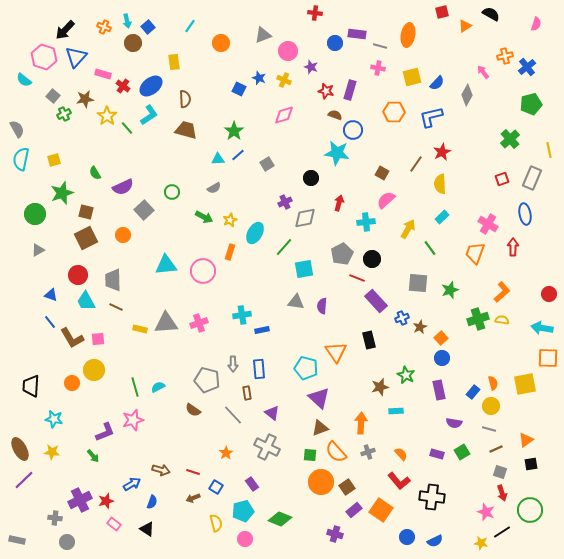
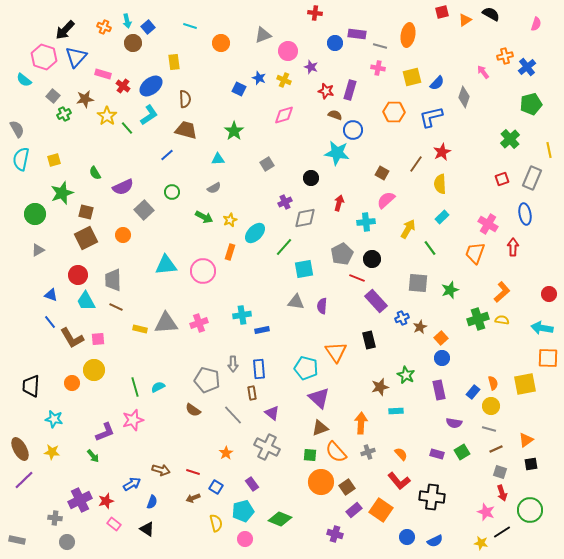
cyan line at (190, 26): rotated 72 degrees clockwise
orange triangle at (465, 26): moved 6 px up
gray diamond at (467, 95): moved 3 px left, 2 px down; rotated 10 degrees counterclockwise
blue line at (238, 155): moved 71 px left
cyan ellipse at (255, 233): rotated 15 degrees clockwise
brown rectangle at (247, 393): moved 5 px right
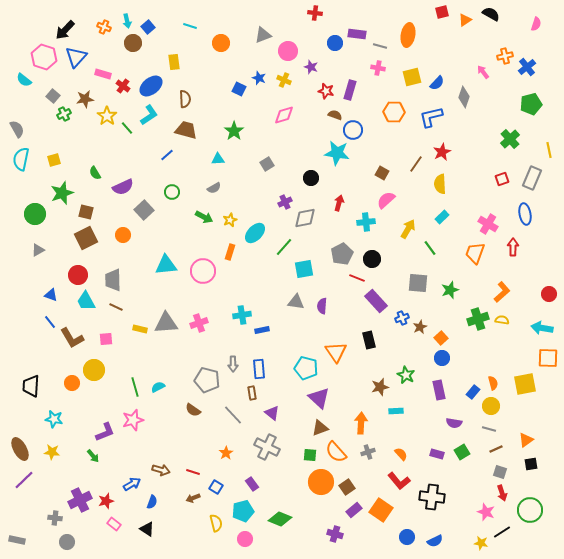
pink square at (98, 339): moved 8 px right
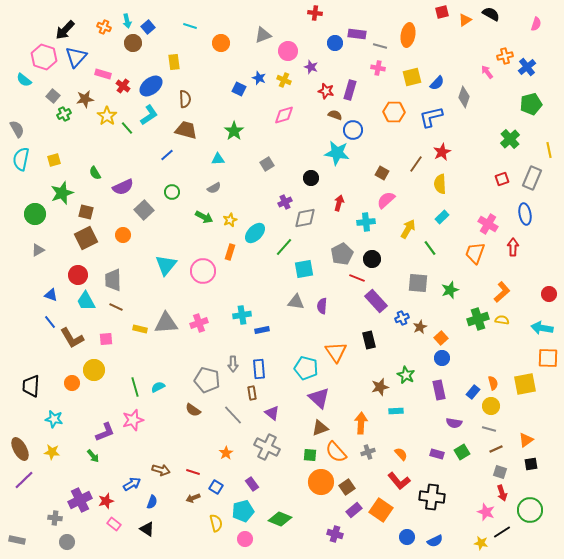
pink arrow at (483, 72): moved 4 px right
cyan triangle at (166, 265): rotated 45 degrees counterclockwise
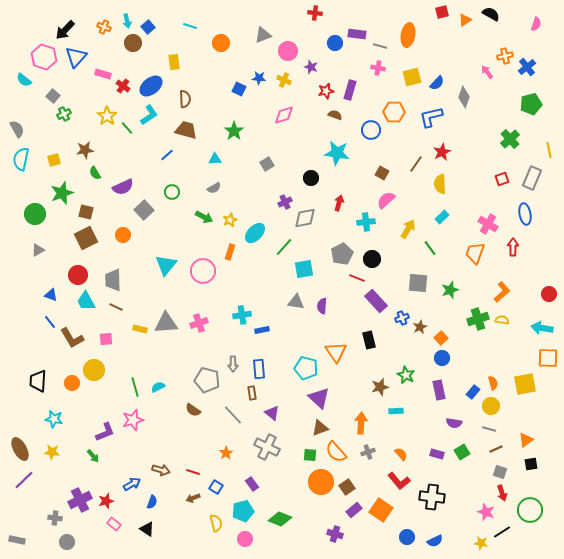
blue star at (259, 78): rotated 16 degrees counterclockwise
red star at (326, 91): rotated 28 degrees counterclockwise
brown star at (85, 99): moved 51 px down
blue circle at (353, 130): moved 18 px right
cyan triangle at (218, 159): moved 3 px left
black trapezoid at (31, 386): moved 7 px right, 5 px up
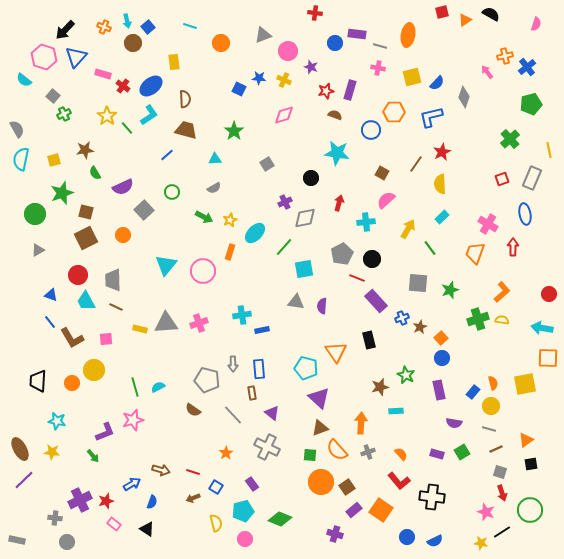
cyan star at (54, 419): moved 3 px right, 2 px down
orange semicircle at (336, 452): moved 1 px right, 2 px up
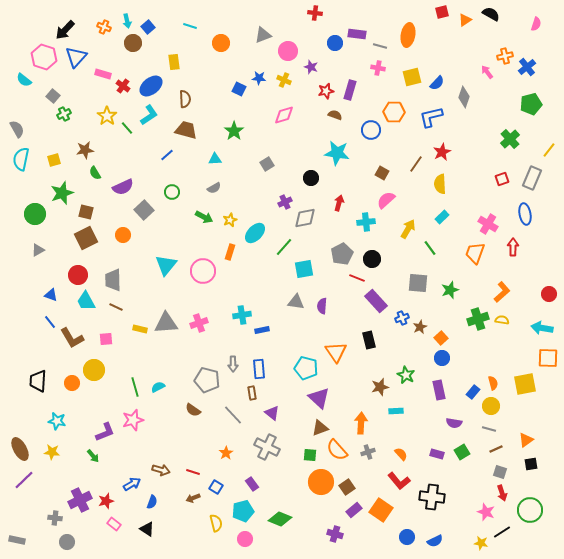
yellow line at (549, 150): rotated 49 degrees clockwise
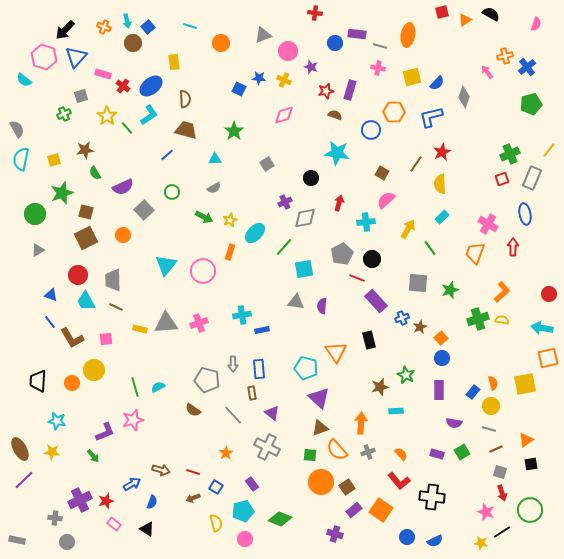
gray square at (53, 96): moved 28 px right; rotated 32 degrees clockwise
green cross at (510, 139): moved 15 px down; rotated 18 degrees clockwise
orange square at (548, 358): rotated 15 degrees counterclockwise
purple rectangle at (439, 390): rotated 12 degrees clockwise
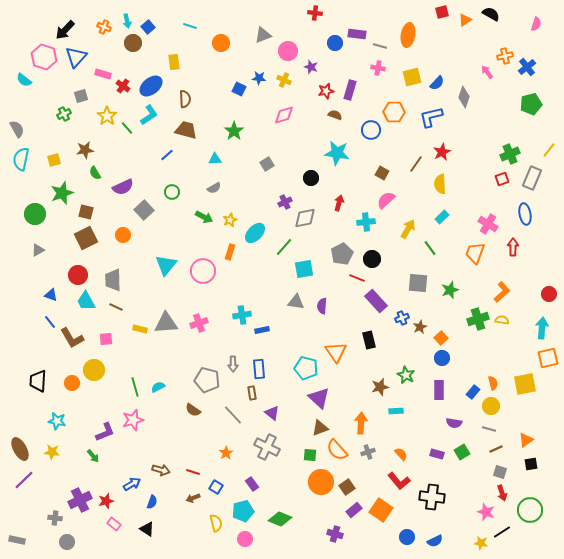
cyan arrow at (542, 328): rotated 85 degrees clockwise
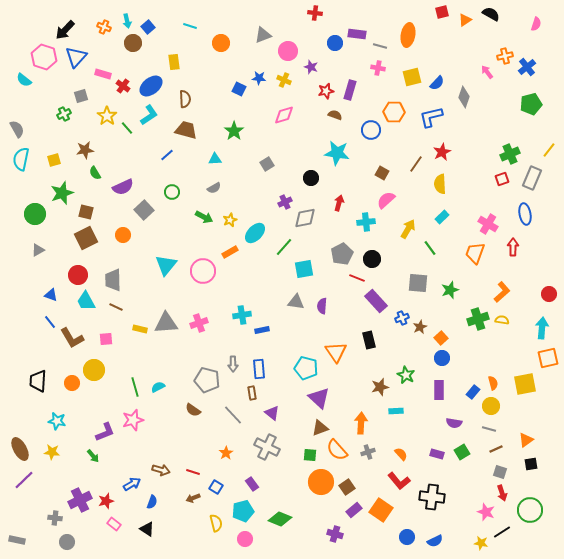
orange rectangle at (230, 252): rotated 42 degrees clockwise
